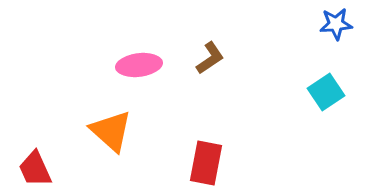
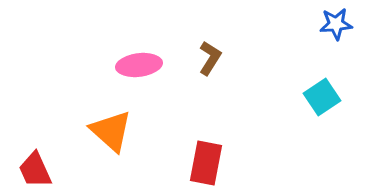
brown L-shape: rotated 24 degrees counterclockwise
cyan square: moved 4 px left, 5 px down
red trapezoid: moved 1 px down
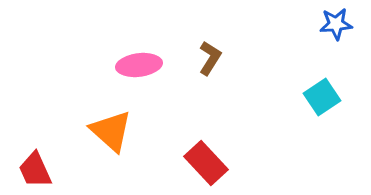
red rectangle: rotated 54 degrees counterclockwise
